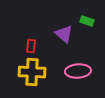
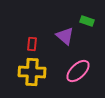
purple triangle: moved 1 px right, 2 px down
red rectangle: moved 1 px right, 2 px up
pink ellipse: rotated 40 degrees counterclockwise
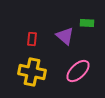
green rectangle: moved 2 px down; rotated 16 degrees counterclockwise
red rectangle: moved 5 px up
yellow cross: rotated 8 degrees clockwise
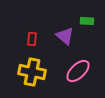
green rectangle: moved 2 px up
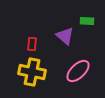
red rectangle: moved 5 px down
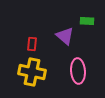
pink ellipse: rotated 50 degrees counterclockwise
